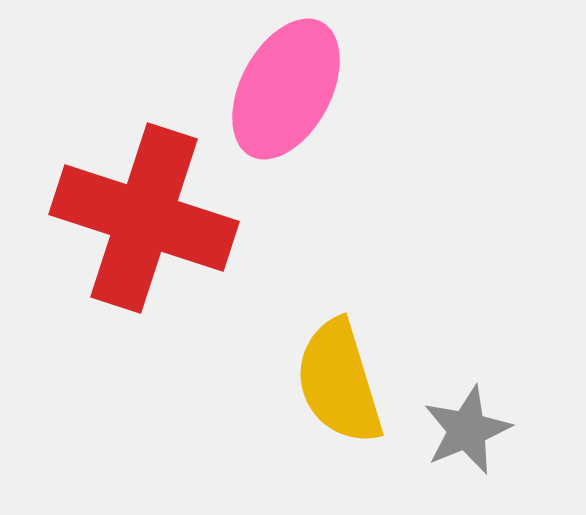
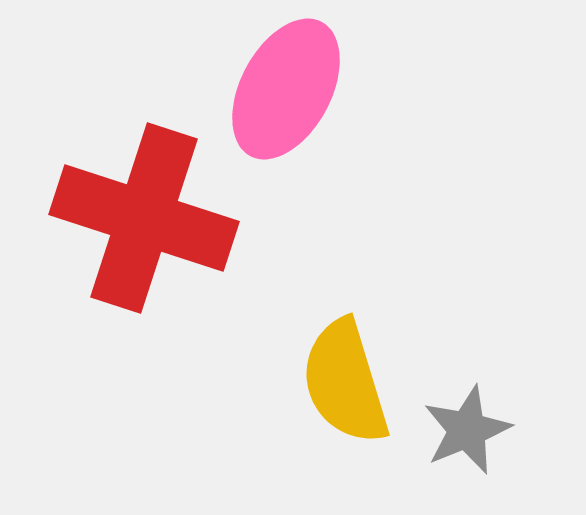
yellow semicircle: moved 6 px right
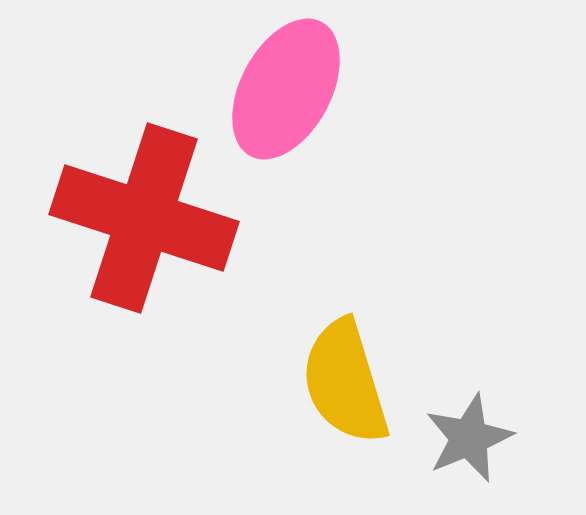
gray star: moved 2 px right, 8 px down
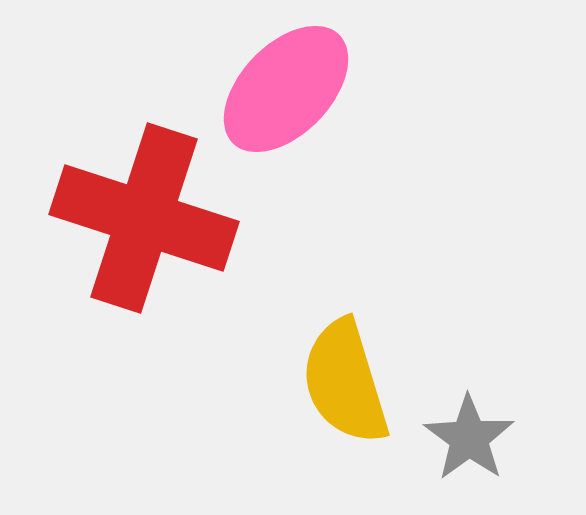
pink ellipse: rotated 16 degrees clockwise
gray star: rotated 14 degrees counterclockwise
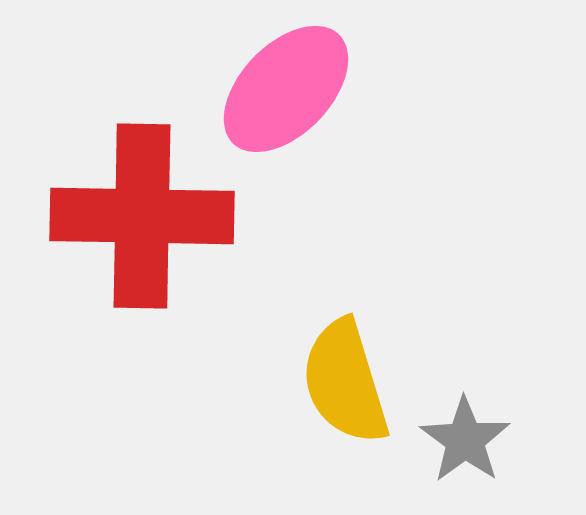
red cross: moved 2 px left, 2 px up; rotated 17 degrees counterclockwise
gray star: moved 4 px left, 2 px down
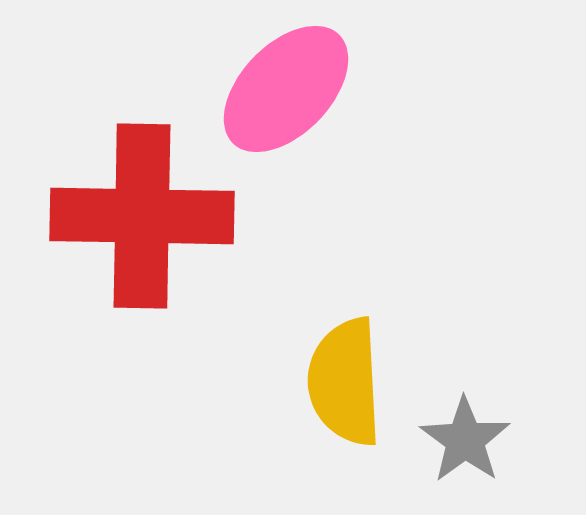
yellow semicircle: rotated 14 degrees clockwise
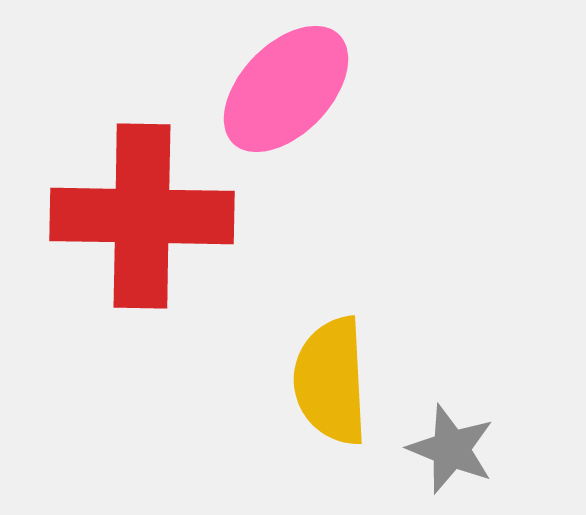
yellow semicircle: moved 14 px left, 1 px up
gray star: moved 14 px left, 9 px down; rotated 14 degrees counterclockwise
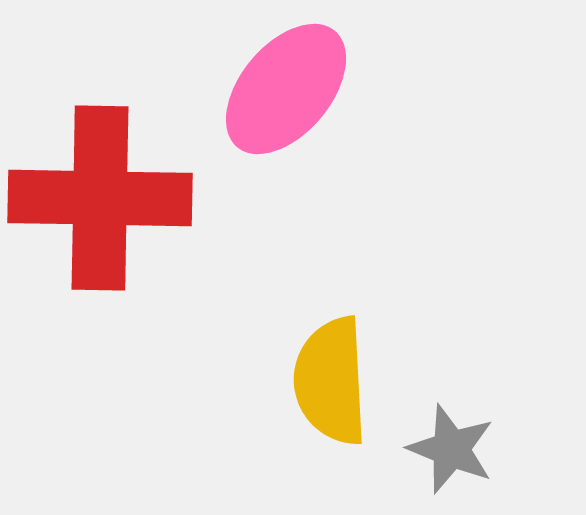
pink ellipse: rotated 4 degrees counterclockwise
red cross: moved 42 px left, 18 px up
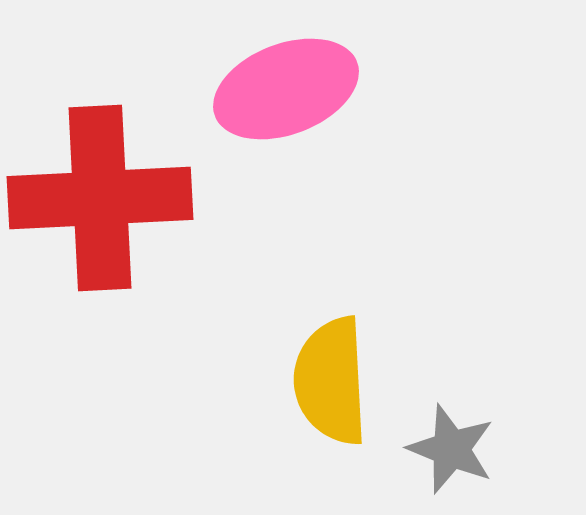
pink ellipse: rotated 29 degrees clockwise
red cross: rotated 4 degrees counterclockwise
